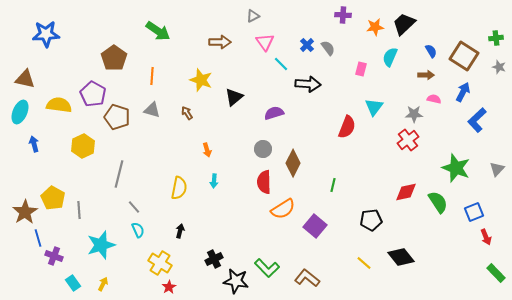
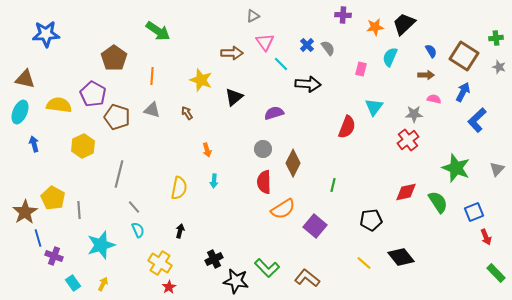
brown arrow at (220, 42): moved 12 px right, 11 px down
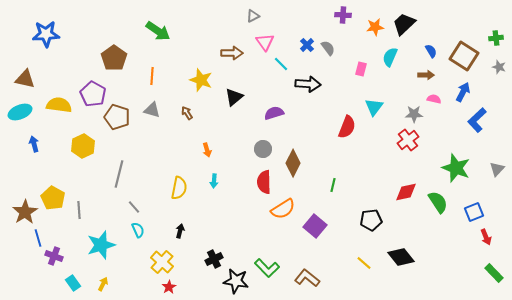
cyan ellipse at (20, 112): rotated 45 degrees clockwise
yellow cross at (160, 263): moved 2 px right, 1 px up; rotated 10 degrees clockwise
green rectangle at (496, 273): moved 2 px left
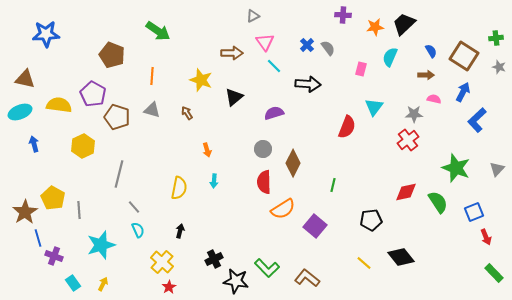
brown pentagon at (114, 58): moved 2 px left, 3 px up; rotated 15 degrees counterclockwise
cyan line at (281, 64): moved 7 px left, 2 px down
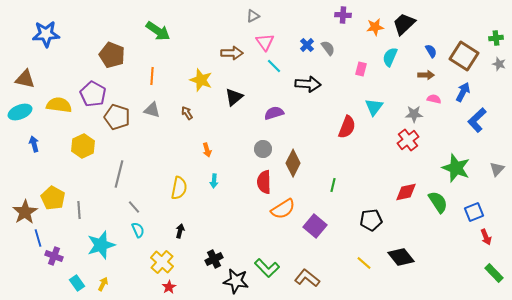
gray star at (499, 67): moved 3 px up
cyan rectangle at (73, 283): moved 4 px right
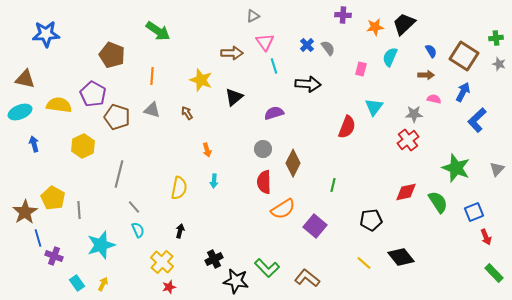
cyan line at (274, 66): rotated 28 degrees clockwise
red star at (169, 287): rotated 16 degrees clockwise
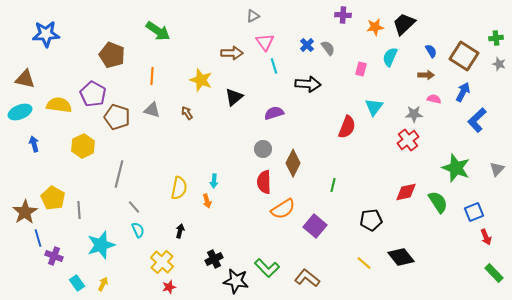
orange arrow at (207, 150): moved 51 px down
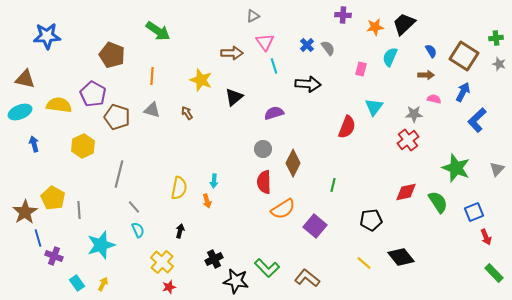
blue star at (46, 34): moved 1 px right, 2 px down
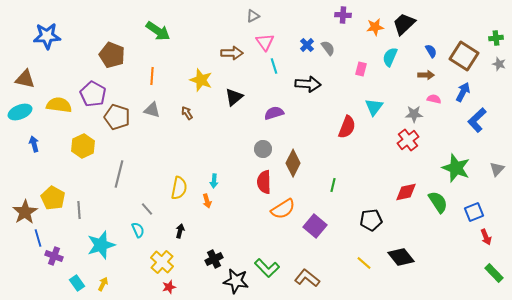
gray line at (134, 207): moved 13 px right, 2 px down
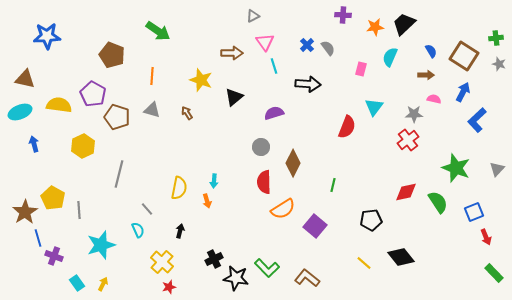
gray circle at (263, 149): moved 2 px left, 2 px up
black star at (236, 281): moved 3 px up
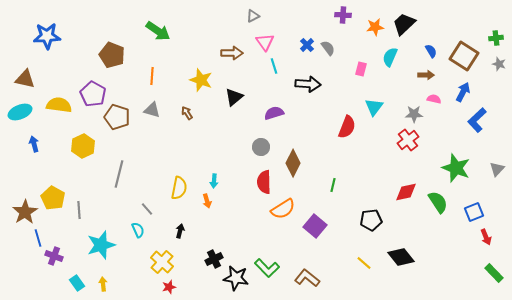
yellow arrow at (103, 284): rotated 32 degrees counterclockwise
